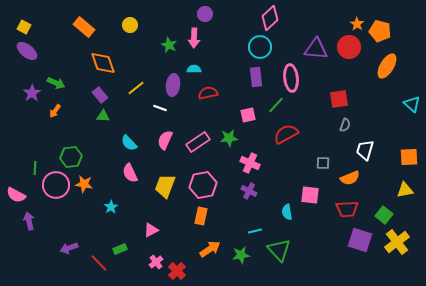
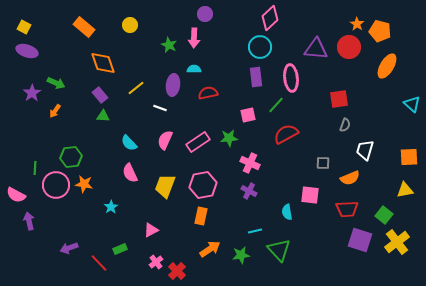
purple ellipse at (27, 51): rotated 20 degrees counterclockwise
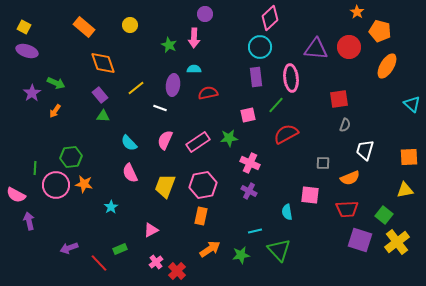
orange star at (357, 24): moved 12 px up
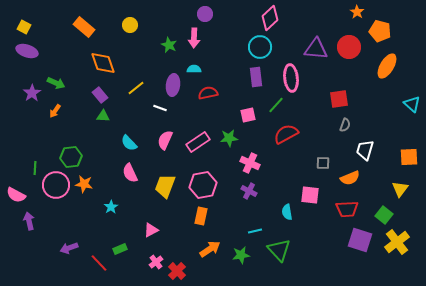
yellow triangle at (405, 190): moved 5 px left, 1 px up; rotated 42 degrees counterclockwise
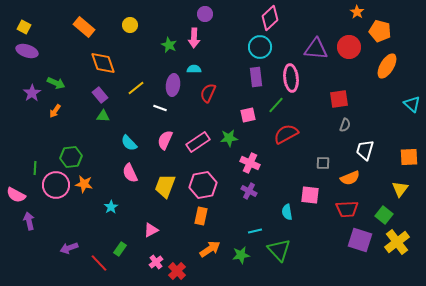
red semicircle at (208, 93): rotated 54 degrees counterclockwise
green rectangle at (120, 249): rotated 32 degrees counterclockwise
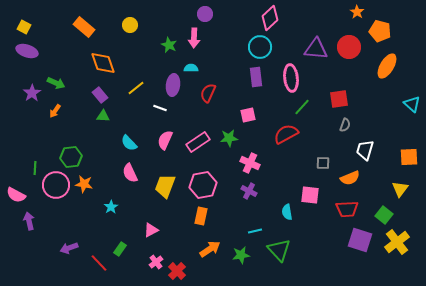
cyan semicircle at (194, 69): moved 3 px left, 1 px up
green line at (276, 105): moved 26 px right, 2 px down
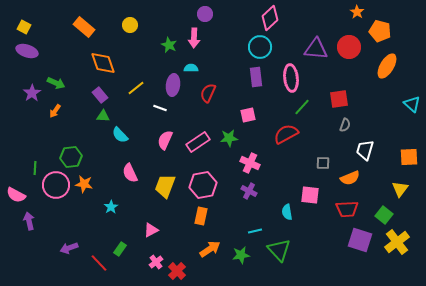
cyan semicircle at (129, 143): moved 9 px left, 8 px up
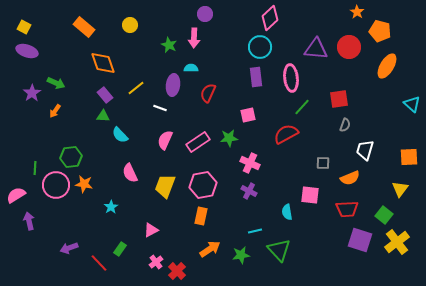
purple rectangle at (100, 95): moved 5 px right
pink semicircle at (16, 195): rotated 120 degrees clockwise
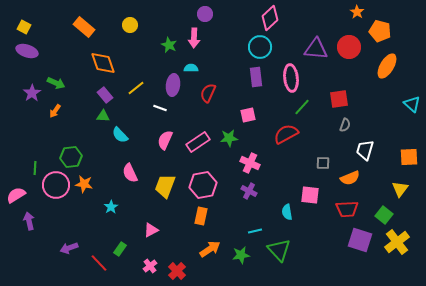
pink cross at (156, 262): moved 6 px left, 4 px down
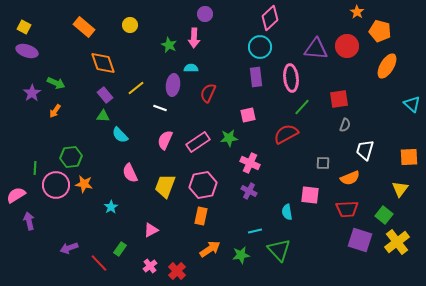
red circle at (349, 47): moved 2 px left, 1 px up
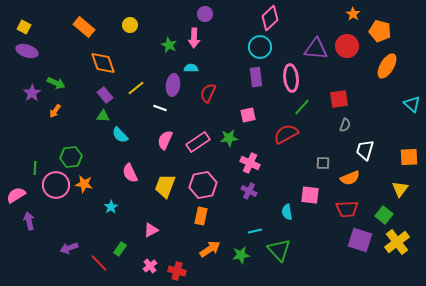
orange star at (357, 12): moved 4 px left, 2 px down
red cross at (177, 271): rotated 30 degrees counterclockwise
